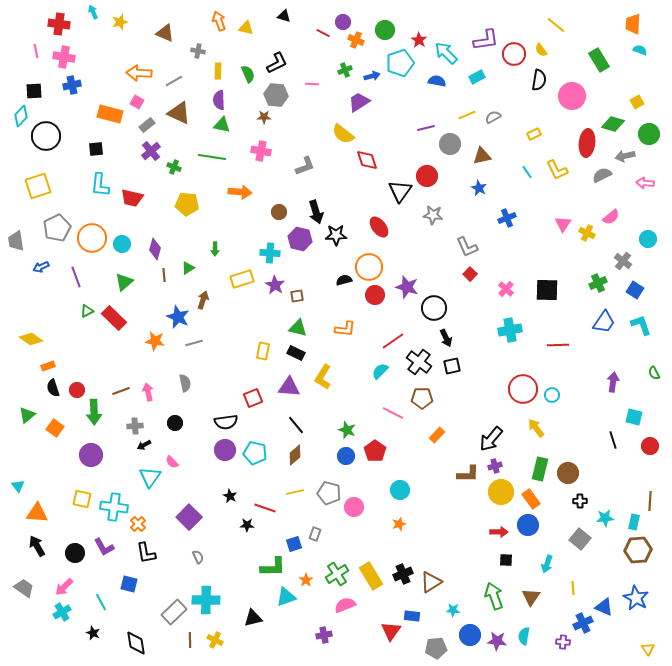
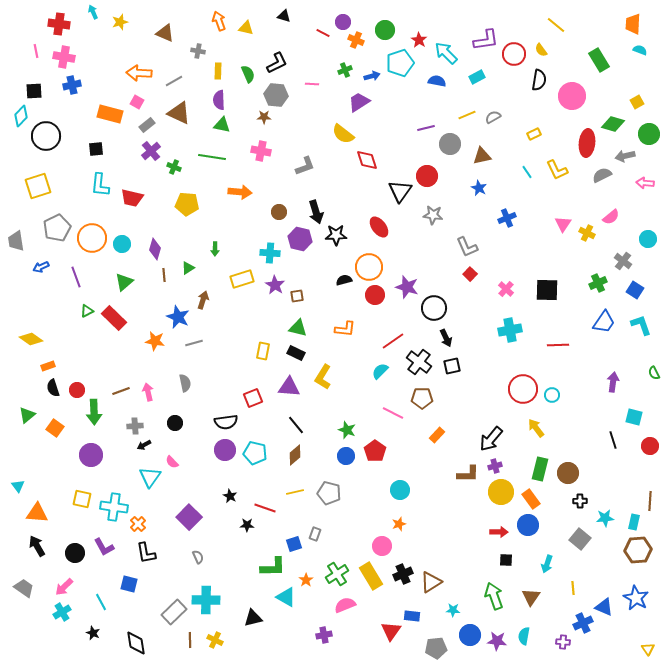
pink circle at (354, 507): moved 28 px right, 39 px down
cyan triangle at (286, 597): rotated 50 degrees clockwise
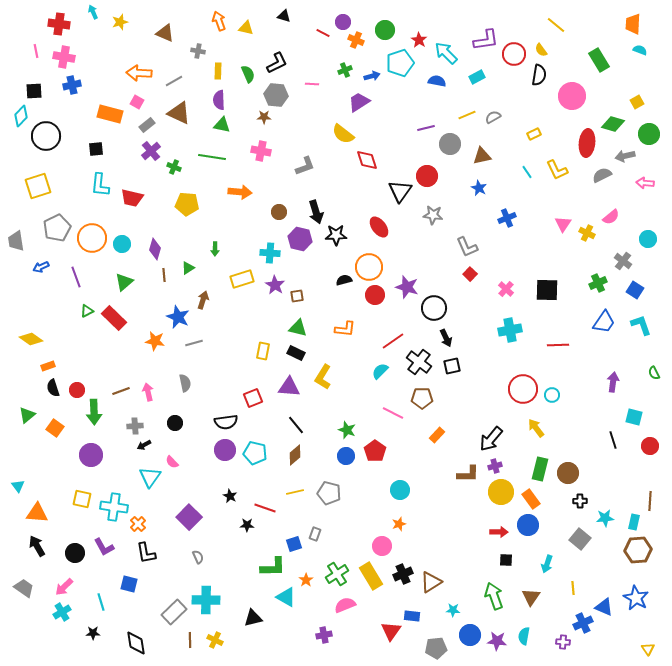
black semicircle at (539, 80): moved 5 px up
cyan line at (101, 602): rotated 12 degrees clockwise
black star at (93, 633): rotated 24 degrees counterclockwise
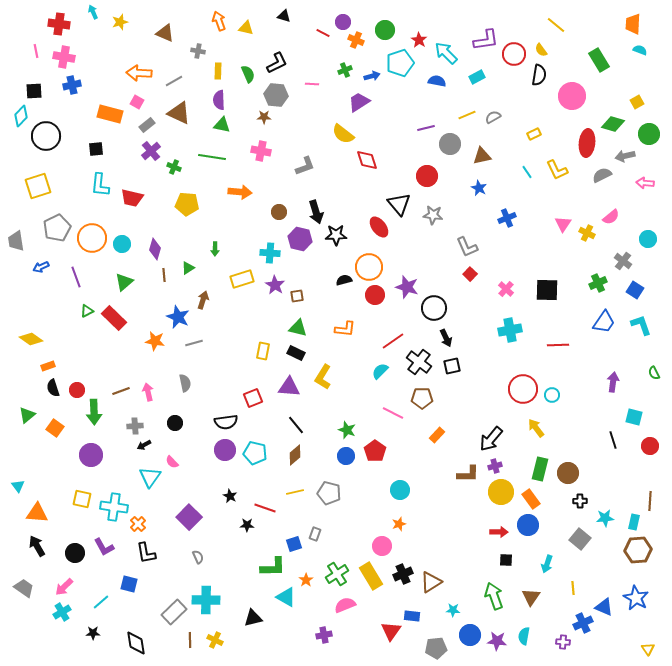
black triangle at (400, 191): moved 1 px left, 13 px down; rotated 15 degrees counterclockwise
cyan line at (101, 602): rotated 66 degrees clockwise
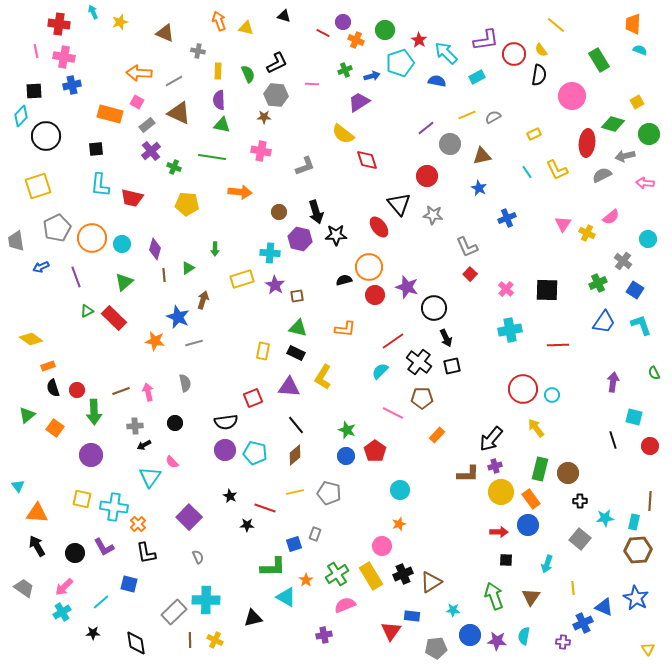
purple line at (426, 128): rotated 24 degrees counterclockwise
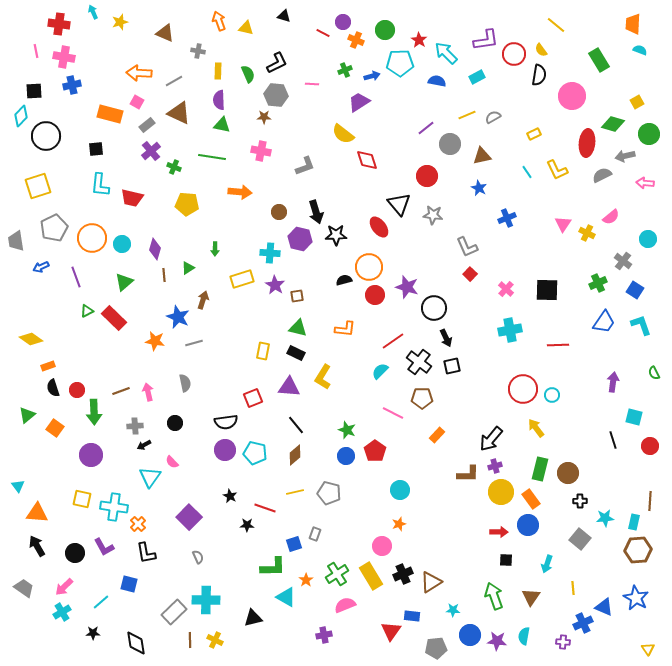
cyan pentagon at (400, 63): rotated 16 degrees clockwise
gray pentagon at (57, 228): moved 3 px left
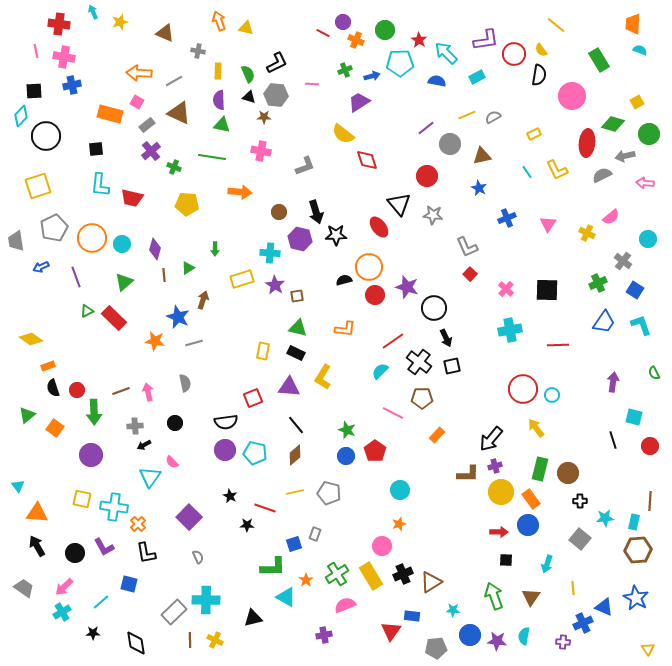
black triangle at (284, 16): moved 35 px left, 81 px down
pink triangle at (563, 224): moved 15 px left
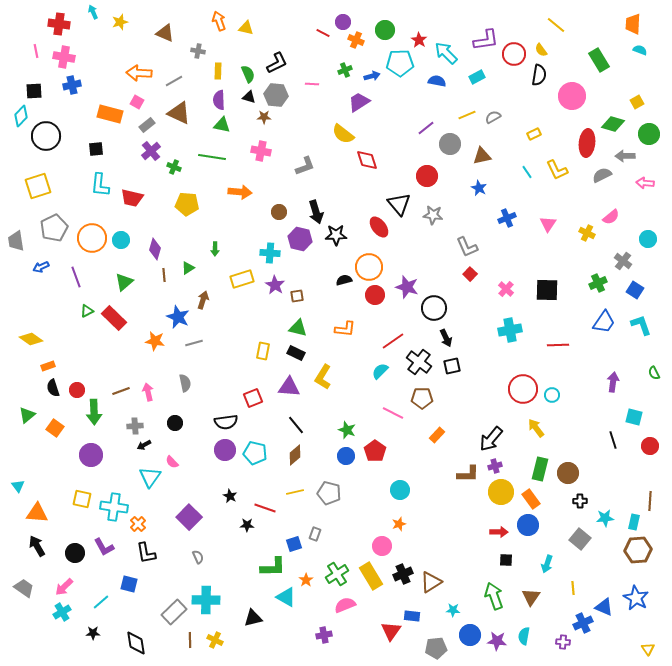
gray arrow at (625, 156): rotated 12 degrees clockwise
cyan circle at (122, 244): moved 1 px left, 4 px up
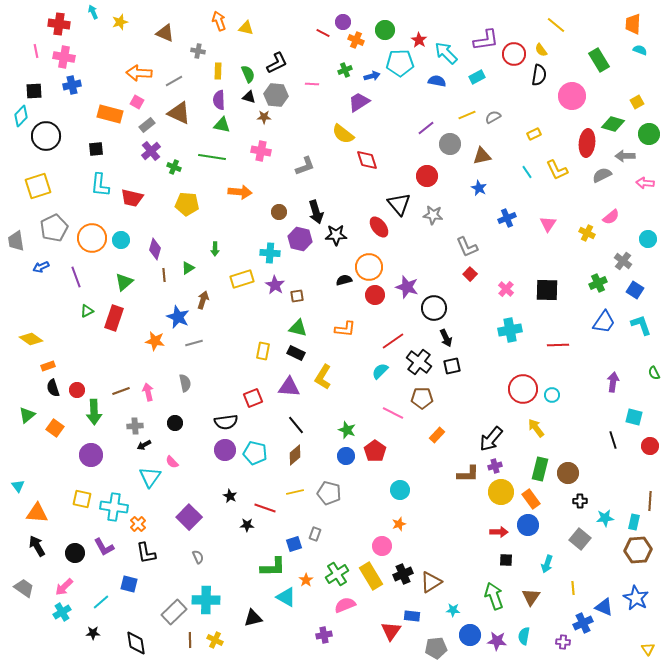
red rectangle at (114, 318): rotated 65 degrees clockwise
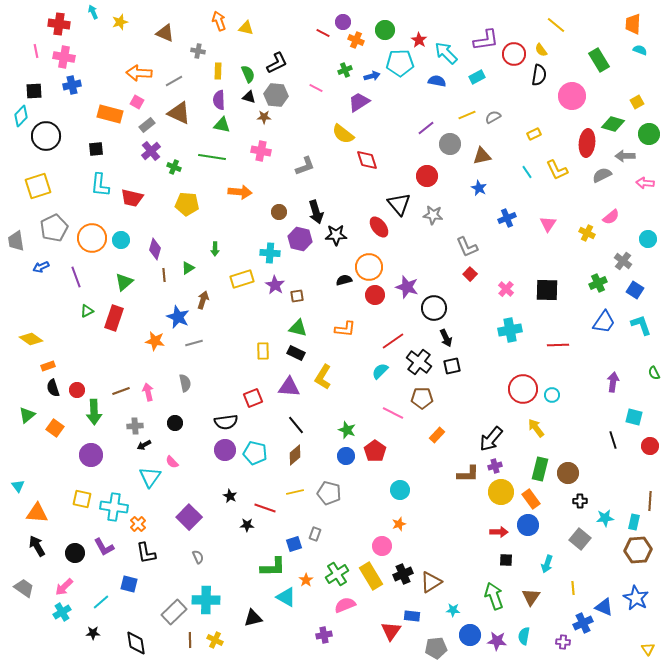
pink line at (312, 84): moved 4 px right, 4 px down; rotated 24 degrees clockwise
yellow rectangle at (263, 351): rotated 12 degrees counterclockwise
